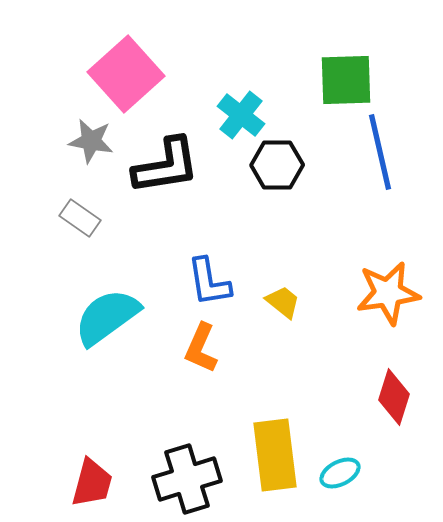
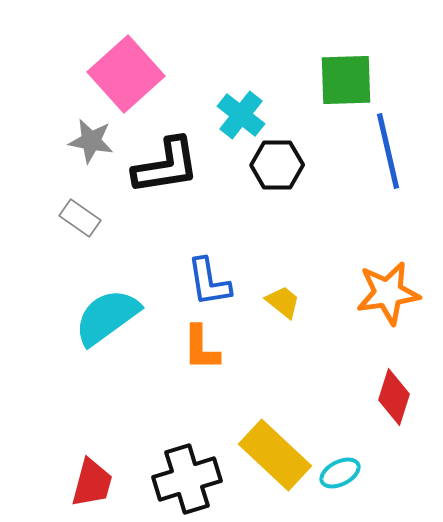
blue line: moved 8 px right, 1 px up
orange L-shape: rotated 24 degrees counterclockwise
yellow rectangle: rotated 40 degrees counterclockwise
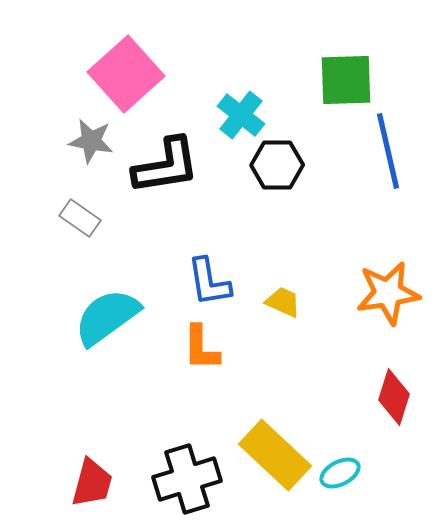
yellow trapezoid: rotated 15 degrees counterclockwise
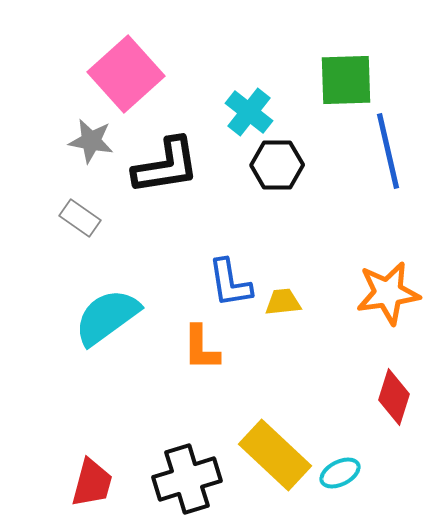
cyan cross: moved 8 px right, 3 px up
blue L-shape: moved 21 px right, 1 px down
yellow trapezoid: rotated 30 degrees counterclockwise
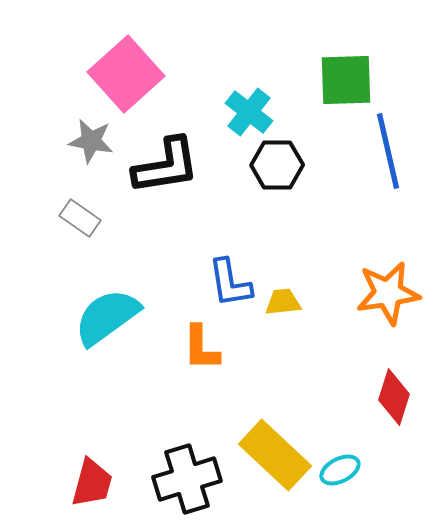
cyan ellipse: moved 3 px up
